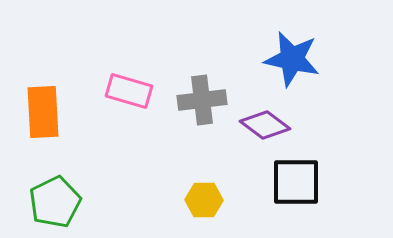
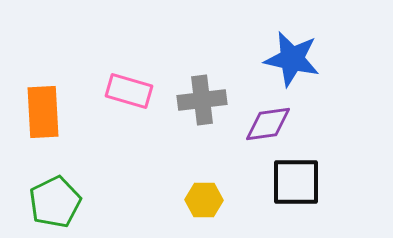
purple diamond: moved 3 px right, 1 px up; rotated 45 degrees counterclockwise
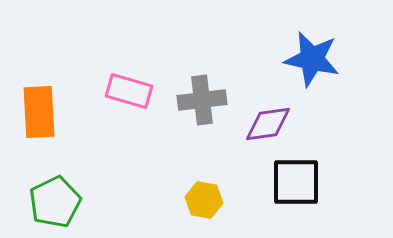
blue star: moved 20 px right
orange rectangle: moved 4 px left
yellow hexagon: rotated 9 degrees clockwise
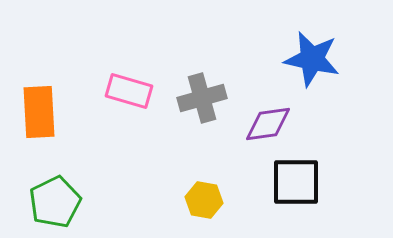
gray cross: moved 2 px up; rotated 9 degrees counterclockwise
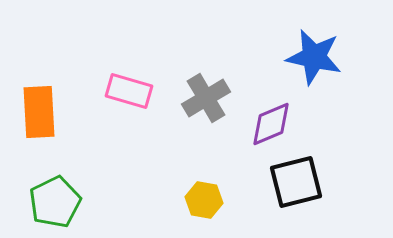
blue star: moved 2 px right, 2 px up
gray cross: moved 4 px right; rotated 15 degrees counterclockwise
purple diamond: moved 3 px right; rotated 15 degrees counterclockwise
black square: rotated 14 degrees counterclockwise
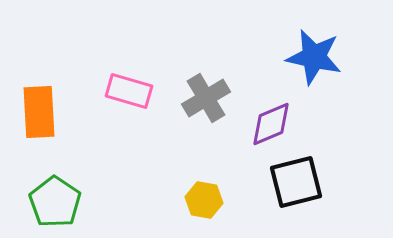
green pentagon: rotated 12 degrees counterclockwise
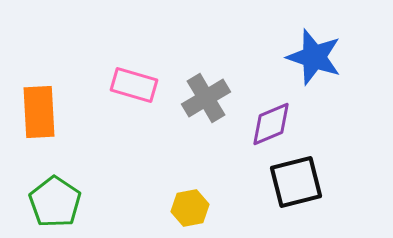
blue star: rotated 6 degrees clockwise
pink rectangle: moved 5 px right, 6 px up
yellow hexagon: moved 14 px left, 8 px down; rotated 21 degrees counterclockwise
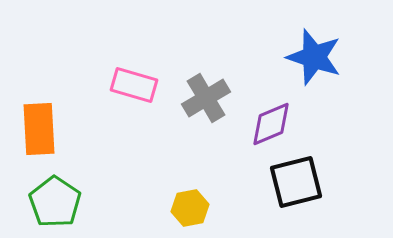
orange rectangle: moved 17 px down
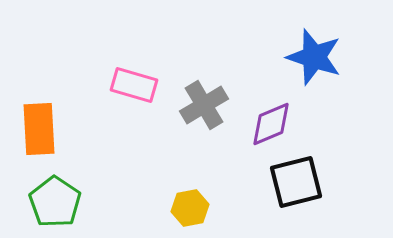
gray cross: moved 2 px left, 7 px down
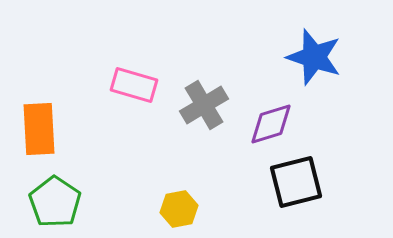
purple diamond: rotated 6 degrees clockwise
yellow hexagon: moved 11 px left, 1 px down
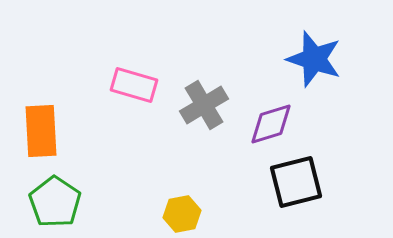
blue star: moved 2 px down
orange rectangle: moved 2 px right, 2 px down
yellow hexagon: moved 3 px right, 5 px down
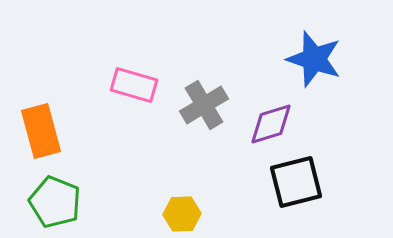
orange rectangle: rotated 12 degrees counterclockwise
green pentagon: rotated 12 degrees counterclockwise
yellow hexagon: rotated 9 degrees clockwise
